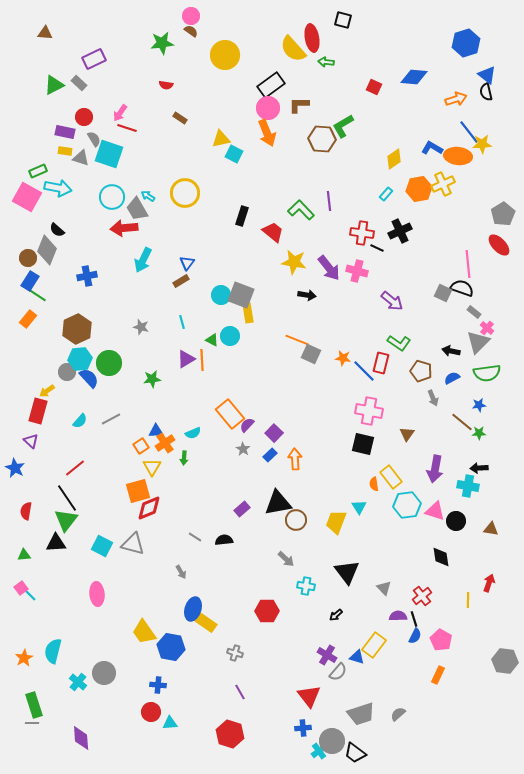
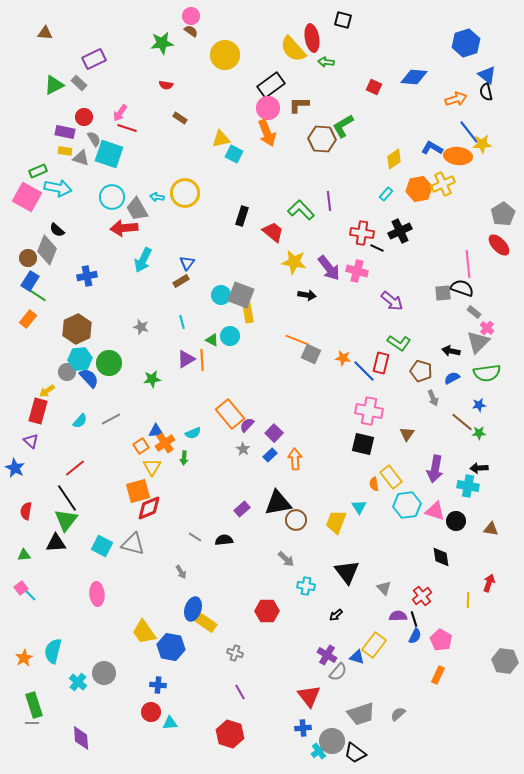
cyan arrow at (148, 196): moved 9 px right, 1 px down; rotated 24 degrees counterclockwise
gray square at (443, 293): rotated 30 degrees counterclockwise
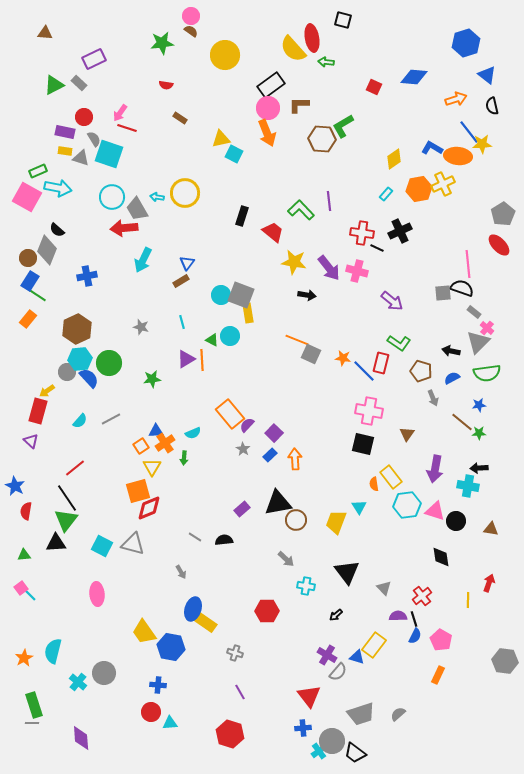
black semicircle at (486, 92): moved 6 px right, 14 px down
blue star at (15, 468): moved 18 px down
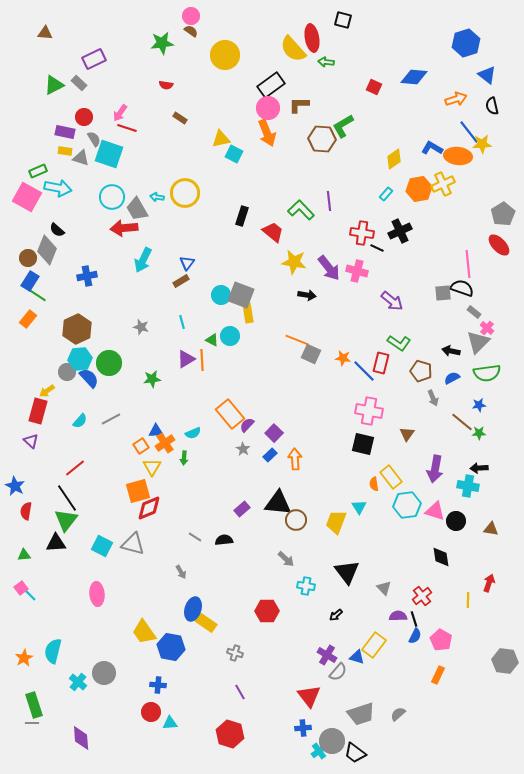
black triangle at (278, 503): rotated 16 degrees clockwise
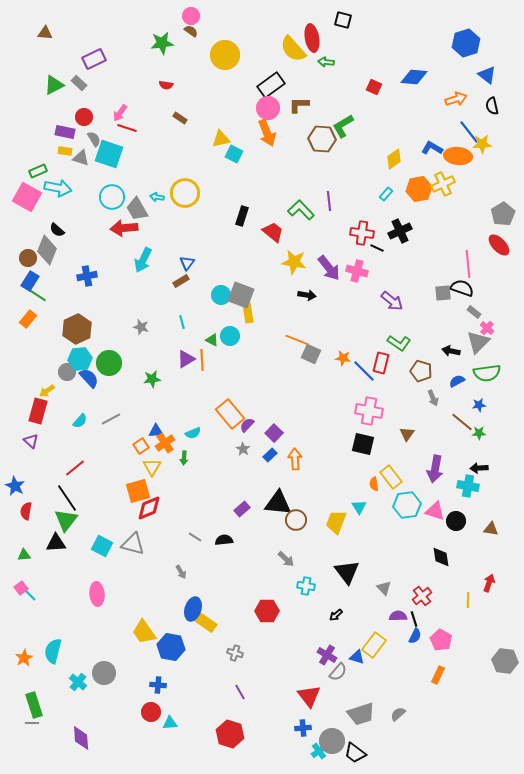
blue semicircle at (452, 378): moved 5 px right, 3 px down
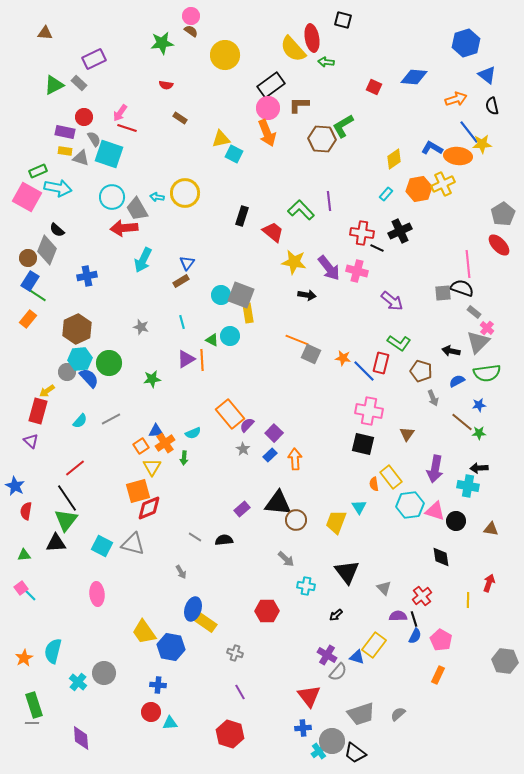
cyan hexagon at (407, 505): moved 3 px right
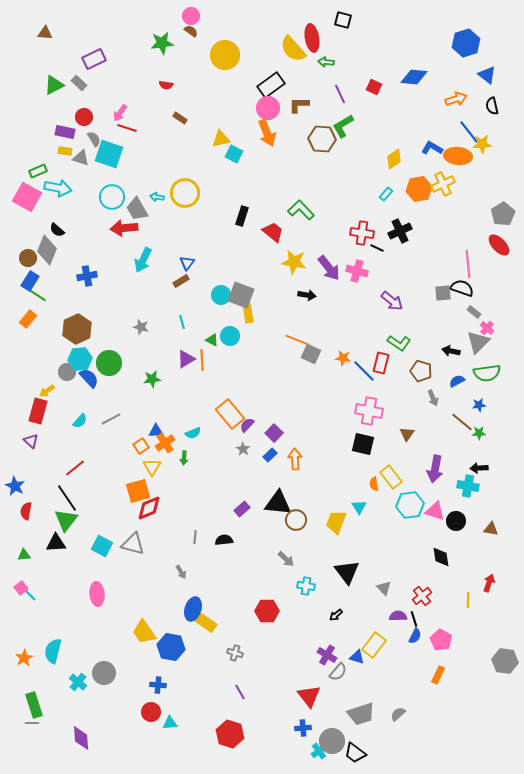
purple line at (329, 201): moved 11 px right, 107 px up; rotated 18 degrees counterclockwise
gray line at (195, 537): rotated 64 degrees clockwise
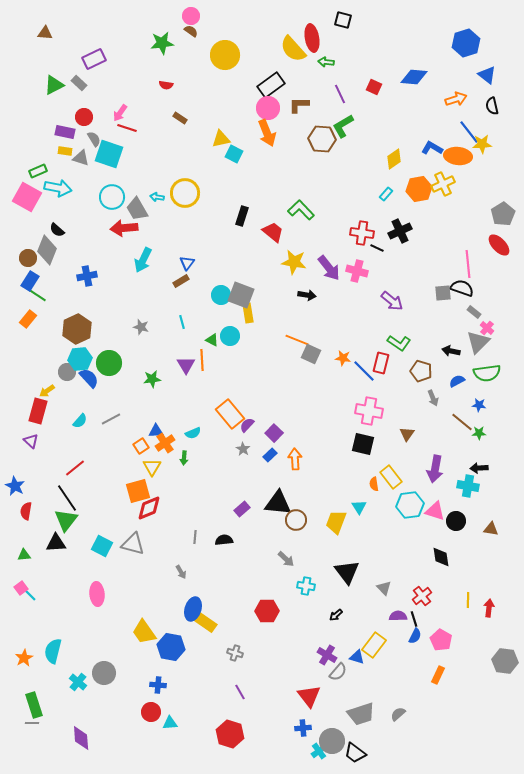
purple triangle at (186, 359): moved 6 px down; rotated 30 degrees counterclockwise
blue star at (479, 405): rotated 16 degrees clockwise
red arrow at (489, 583): moved 25 px down; rotated 12 degrees counterclockwise
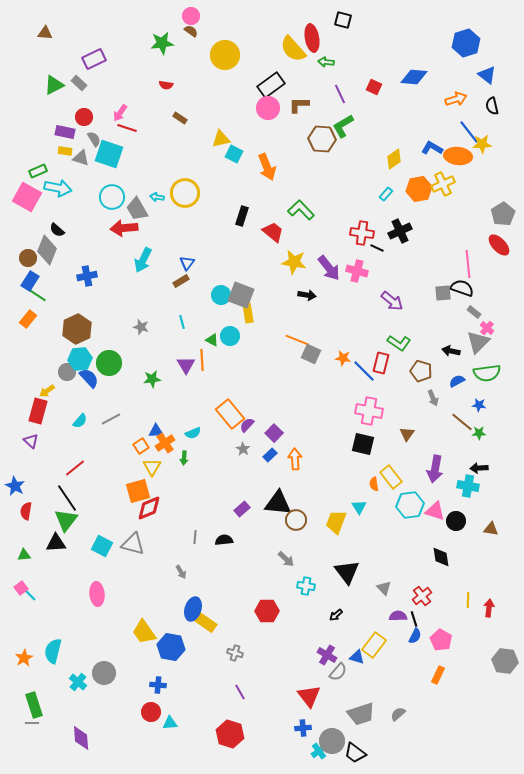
orange arrow at (267, 133): moved 34 px down
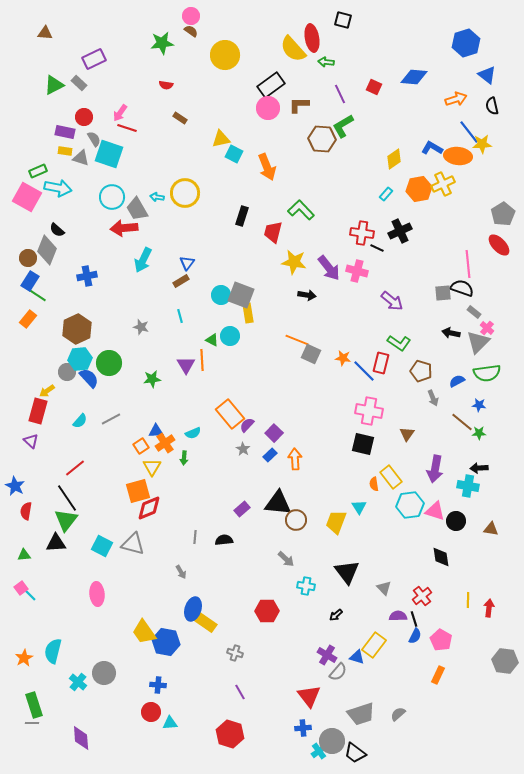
red trapezoid at (273, 232): rotated 115 degrees counterclockwise
cyan line at (182, 322): moved 2 px left, 6 px up
black arrow at (451, 351): moved 18 px up
blue hexagon at (171, 647): moved 5 px left, 5 px up
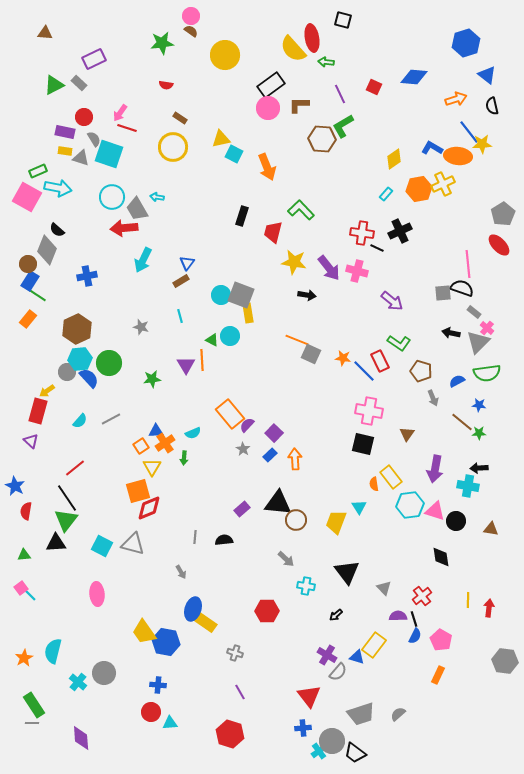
yellow circle at (185, 193): moved 12 px left, 46 px up
brown circle at (28, 258): moved 6 px down
red rectangle at (381, 363): moved 1 px left, 2 px up; rotated 40 degrees counterclockwise
green rectangle at (34, 705): rotated 15 degrees counterclockwise
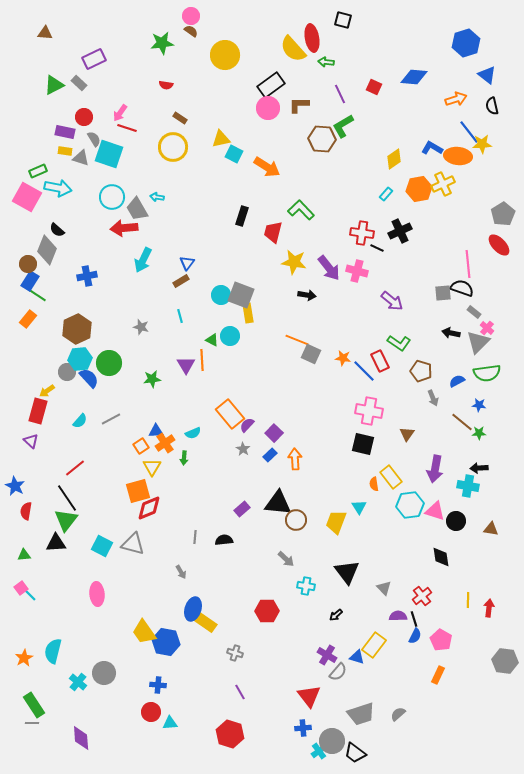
orange arrow at (267, 167): rotated 36 degrees counterclockwise
